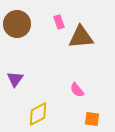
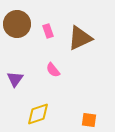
pink rectangle: moved 11 px left, 9 px down
brown triangle: moved 1 px left, 1 px down; rotated 20 degrees counterclockwise
pink semicircle: moved 24 px left, 20 px up
yellow diamond: rotated 10 degrees clockwise
orange square: moved 3 px left, 1 px down
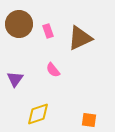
brown circle: moved 2 px right
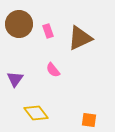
yellow diamond: moved 2 px left, 1 px up; rotated 70 degrees clockwise
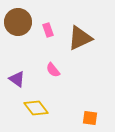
brown circle: moved 1 px left, 2 px up
pink rectangle: moved 1 px up
purple triangle: moved 2 px right; rotated 30 degrees counterclockwise
yellow diamond: moved 5 px up
orange square: moved 1 px right, 2 px up
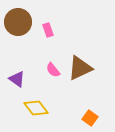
brown triangle: moved 30 px down
orange square: rotated 28 degrees clockwise
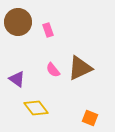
orange square: rotated 14 degrees counterclockwise
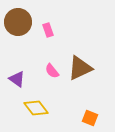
pink semicircle: moved 1 px left, 1 px down
